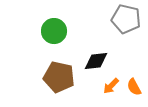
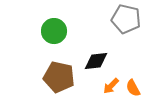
orange semicircle: moved 1 px left, 1 px down
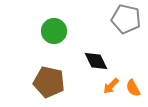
black diamond: rotated 70 degrees clockwise
brown pentagon: moved 10 px left, 5 px down
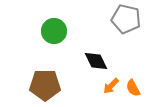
brown pentagon: moved 4 px left, 3 px down; rotated 12 degrees counterclockwise
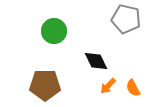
orange arrow: moved 3 px left
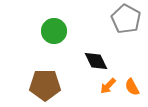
gray pentagon: rotated 16 degrees clockwise
orange semicircle: moved 1 px left, 1 px up
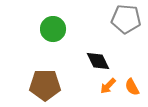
gray pentagon: rotated 24 degrees counterclockwise
green circle: moved 1 px left, 2 px up
black diamond: moved 2 px right
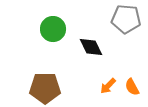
black diamond: moved 7 px left, 14 px up
brown pentagon: moved 3 px down
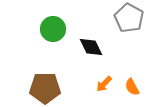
gray pentagon: moved 3 px right, 1 px up; rotated 24 degrees clockwise
orange arrow: moved 4 px left, 2 px up
